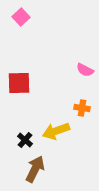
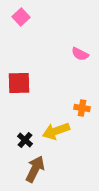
pink semicircle: moved 5 px left, 16 px up
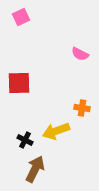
pink square: rotated 18 degrees clockwise
black cross: rotated 14 degrees counterclockwise
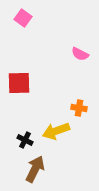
pink square: moved 2 px right, 1 px down; rotated 30 degrees counterclockwise
orange cross: moved 3 px left
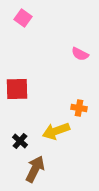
red square: moved 2 px left, 6 px down
black cross: moved 5 px left, 1 px down; rotated 14 degrees clockwise
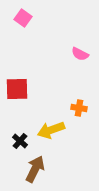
yellow arrow: moved 5 px left, 1 px up
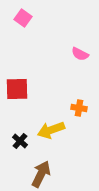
brown arrow: moved 6 px right, 5 px down
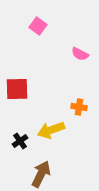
pink square: moved 15 px right, 8 px down
orange cross: moved 1 px up
black cross: rotated 14 degrees clockwise
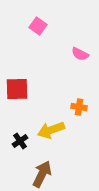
brown arrow: moved 1 px right
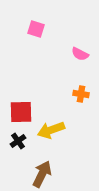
pink square: moved 2 px left, 3 px down; rotated 18 degrees counterclockwise
red square: moved 4 px right, 23 px down
orange cross: moved 2 px right, 13 px up
black cross: moved 2 px left
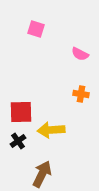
yellow arrow: rotated 16 degrees clockwise
